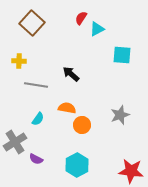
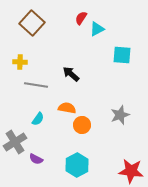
yellow cross: moved 1 px right, 1 px down
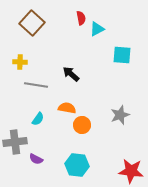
red semicircle: rotated 136 degrees clockwise
gray cross: rotated 25 degrees clockwise
cyan hexagon: rotated 25 degrees counterclockwise
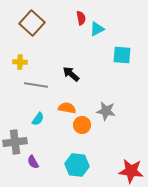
gray star: moved 14 px left, 4 px up; rotated 30 degrees clockwise
purple semicircle: moved 3 px left, 3 px down; rotated 32 degrees clockwise
